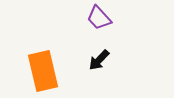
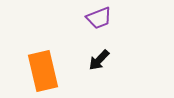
purple trapezoid: rotated 68 degrees counterclockwise
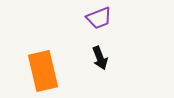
black arrow: moved 1 px right, 2 px up; rotated 65 degrees counterclockwise
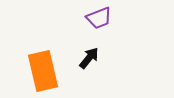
black arrow: moved 11 px left; rotated 120 degrees counterclockwise
